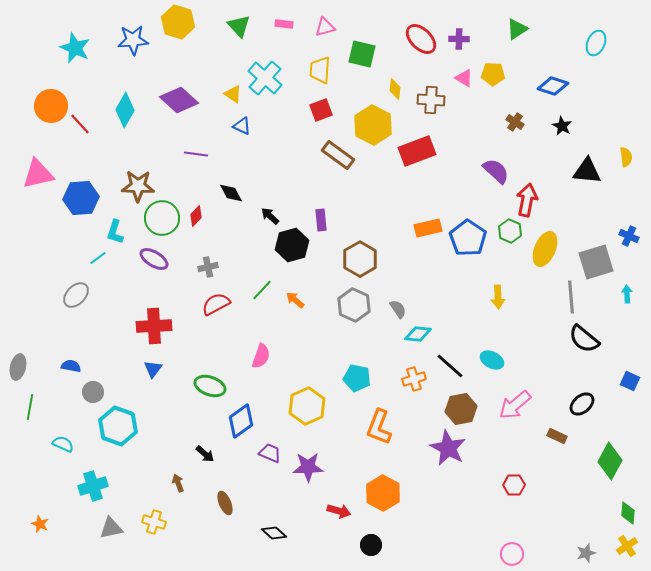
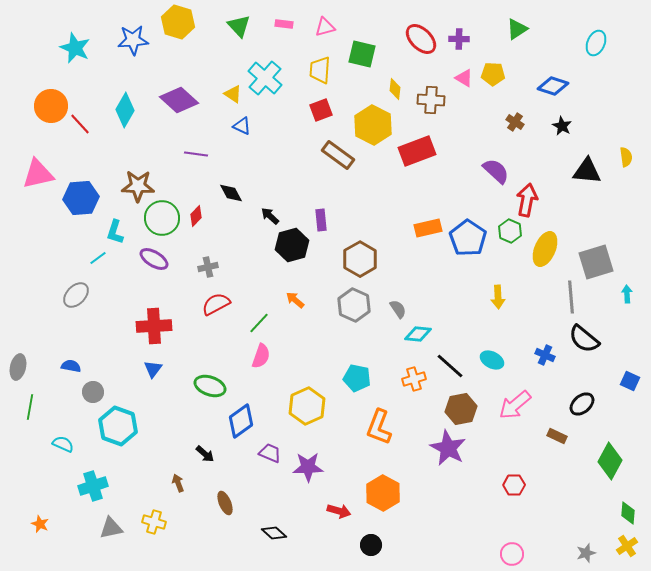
blue cross at (629, 236): moved 84 px left, 119 px down
green line at (262, 290): moved 3 px left, 33 px down
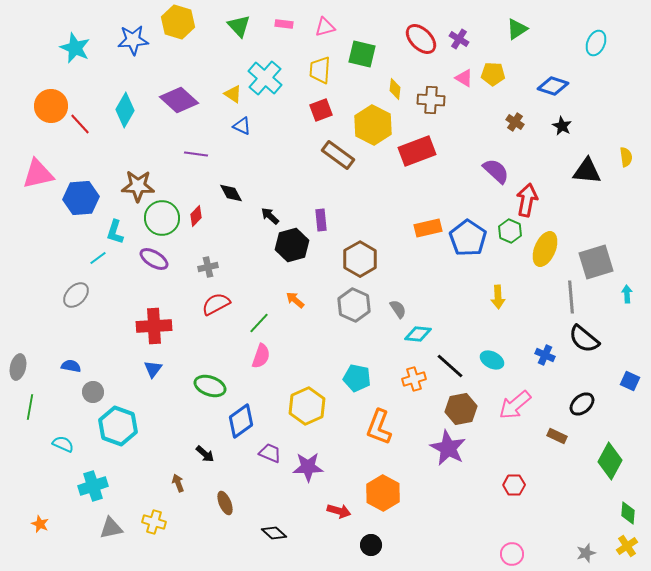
purple cross at (459, 39): rotated 30 degrees clockwise
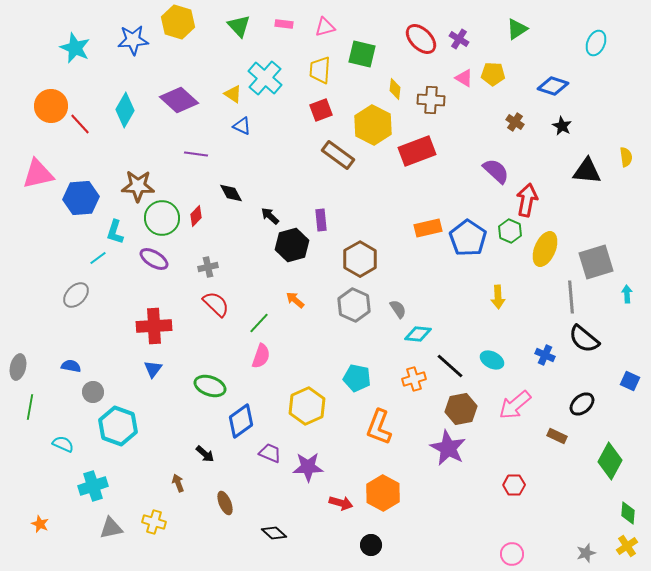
red semicircle at (216, 304): rotated 72 degrees clockwise
red arrow at (339, 511): moved 2 px right, 8 px up
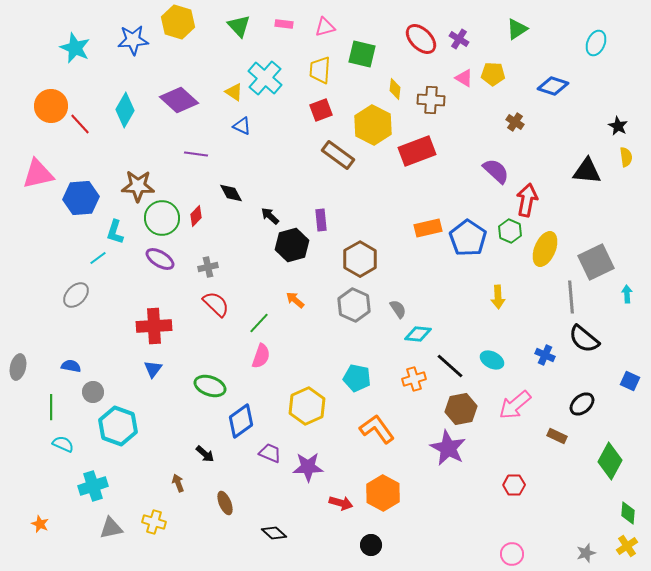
yellow triangle at (233, 94): moved 1 px right, 2 px up
black star at (562, 126): moved 56 px right
purple ellipse at (154, 259): moved 6 px right
gray square at (596, 262): rotated 9 degrees counterclockwise
green line at (30, 407): moved 21 px right; rotated 10 degrees counterclockwise
orange L-shape at (379, 427): moved 2 px left, 2 px down; rotated 123 degrees clockwise
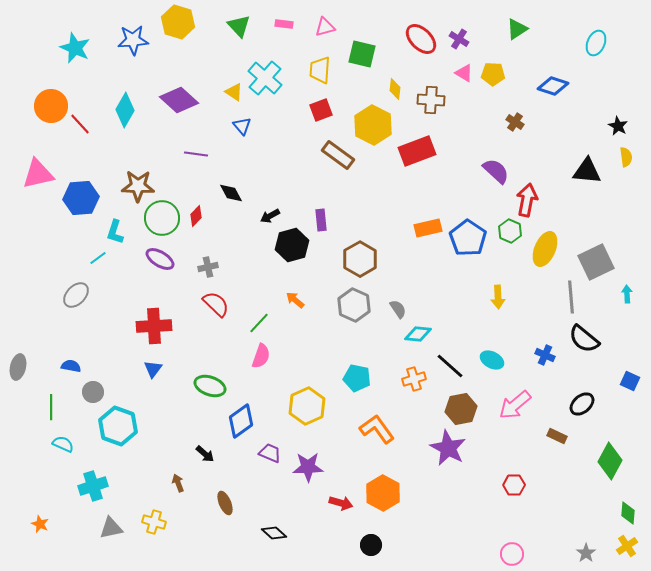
pink triangle at (464, 78): moved 5 px up
blue triangle at (242, 126): rotated 24 degrees clockwise
black arrow at (270, 216): rotated 72 degrees counterclockwise
gray star at (586, 553): rotated 18 degrees counterclockwise
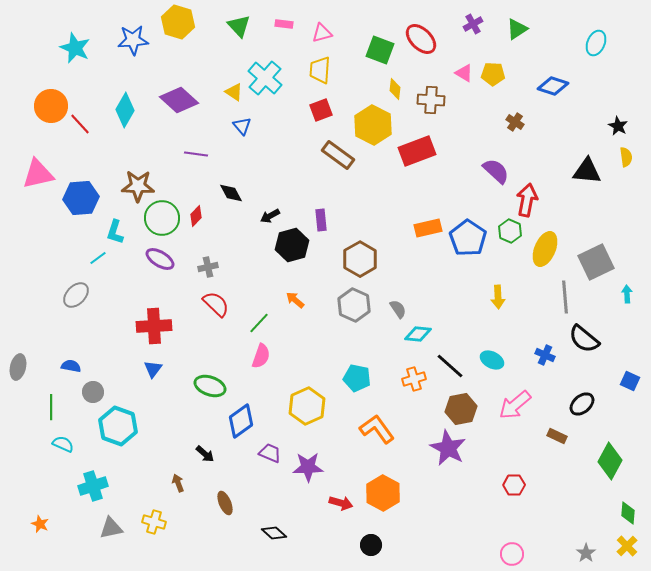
pink triangle at (325, 27): moved 3 px left, 6 px down
purple cross at (459, 39): moved 14 px right, 15 px up; rotated 30 degrees clockwise
green square at (362, 54): moved 18 px right, 4 px up; rotated 8 degrees clockwise
gray line at (571, 297): moved 6 px left
yellow cross at (627, 546): rotated 10 degrees counterclockwise
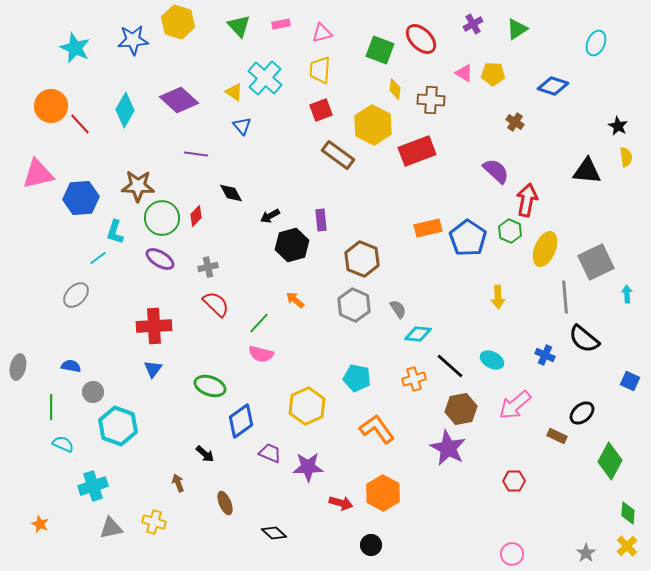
pink rectangle at (284, 24): moved 3 px left; rotated 18 degrees counterclockwise
brown hexagon at (360, 259): moved 2 px right; rotated 8 degrees counterclockwise
pink semicircle at (261, 356): moved 2 px up; rotated 85 degrees clockwise
black ellipse at (582, 404): moved 9 px down
red hexagon at (514, 485): moved 4 px up
